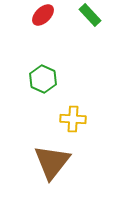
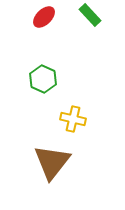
red ellipse: moved 1 px right, 2 px down
yellow cross: rotated 10 degrees clockwise
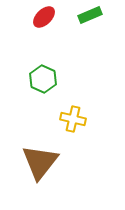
green rectangle: rotated 70 degrees counterclockwise
brown triangle: moved 12 px left
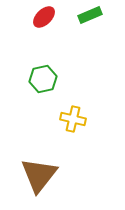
green hexagon: rotated 24 degrees clockwise
brown triangle: moved 1 px left, 13 px down
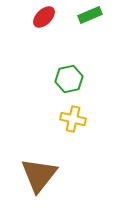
green hexagon: moved 26 px right
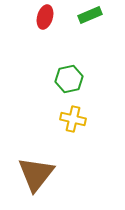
red ellipse: moved 1 px right; rotated 30 degrees counterclockwise
brown triangle: moved 3 px left, 1 px up
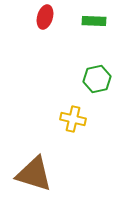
green rectangle: moved 4 px right, 6 px down; rotated 25 degrees clockwise
green hexagon: moved 28 px right
brown triangle: moved 2 px left; rotated 51 degrees counterclockwise
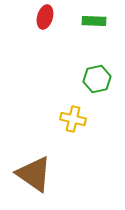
brown triangle: rotated 18 degrees clockwise
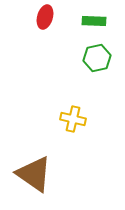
green hexagon: moved 21 px up
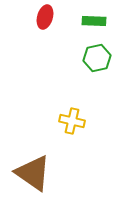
yellow cross: moved 1 px left, 2 px down
brown triangle: moved 1 px left, 1 px up
